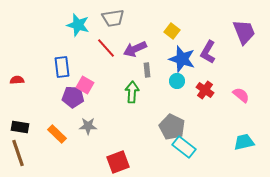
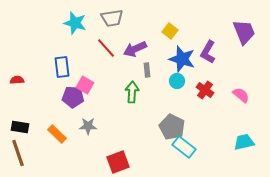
gray trapezoid: moved 1 px left
cyan star: moved 3 px left, 2 px up
yellow square: moved 2 px left
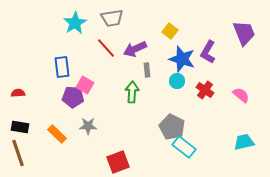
cyan star: rotated 25 degrees clockwise
purple trapezoid: moved 1 px down
red semicircle: moved 1 px right, 13 px down
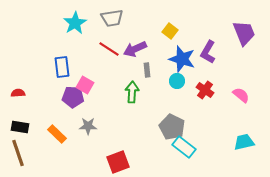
red line: moved 3 px right, 1 px down; rotated 15 degrees counterclockwise
